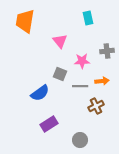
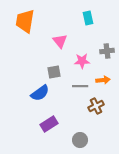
gray square: moved 6 px left, 2 px up; rotated 32 degrees counterclockwise
orange arrow: moved 1 px right, 1 px up
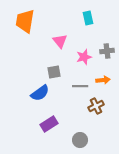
pink star: moved 2 px right, 4 px up; rotated 14 degrees counterclockwise
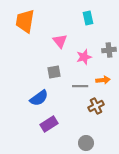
gray cross: moved 2 px right, 1 px up
blue semicircle: moved 1 px left, 5 px down
gray circle: moved 6 px right, 3 px down
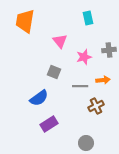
gray square: rotated 32 degrees clockwise
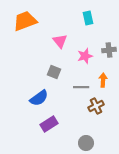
orange trapezoid: rotated 60 degrees clockwise
pink star: moved 1 px right, 1 px up
orange arrow: rotated 80 degrees counterclockwise
gray line: moved 1 px right, 1 px down
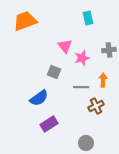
pink triangle: moved 5 px right, 5 px down
pink star: moved 3 px left, 2 px down
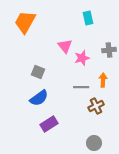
orange trapezoid: moved 1 px down; rotated 40 degrees counterclockwise
gray square: moved 16 px left
gray circle: moved 8 px right
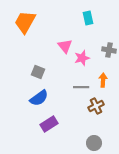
gray cross: rotated 16 degrees clockwise
